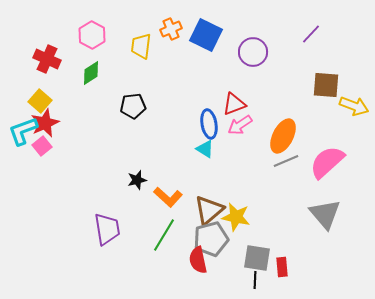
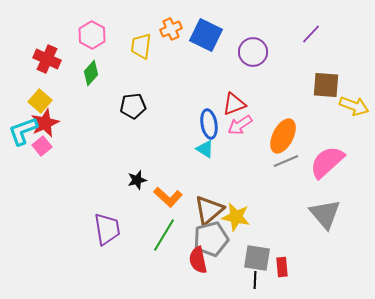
green diamond: rotated 15 degrees counterclockwise
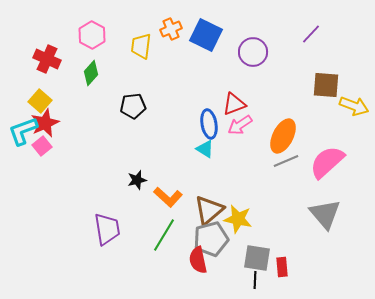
yellow star: moved 2 px right, 2 px down
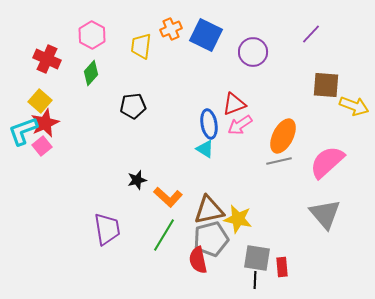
gray line: moved 7 px left; rotated 10 degrees clockwise
brown triangle: rotated 28 degrees clockwise
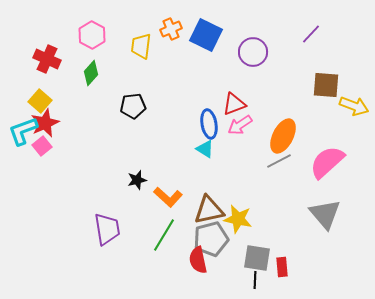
gray line: rotated 15 degrees counterclockwise
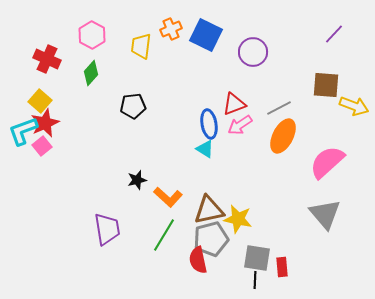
purple line: moved 23 px right
gray line: moved 53 px up
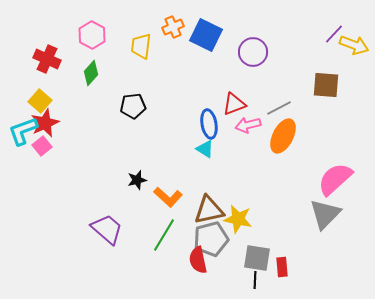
orange cross: moved 2 px right, 2 px up
yellow arrow: moved 61 px up
pink arrow: moved 8 px right; rotated 20 degrees clockwise
pink semicircle: moved 8 px right, 17 px down
gray triangle: rotated 24 degrees clockwise
purple trapezoid: rotated 40 degrees counterclockwise
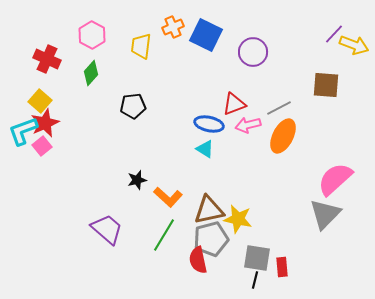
blue ellipse: rotated 68 degrees counterclockwise
black line: rotated 12 degrees clockwise
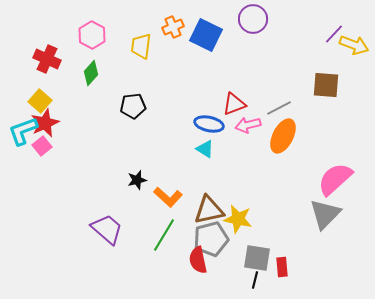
purple circle: moved 33 px up
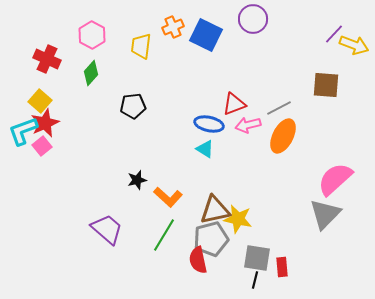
brown triangle: moved 6 px right
